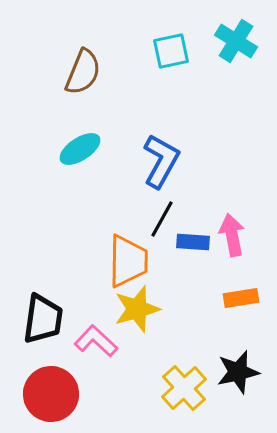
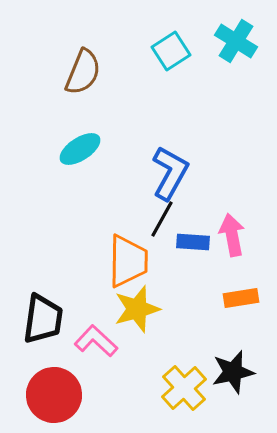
cyan square: rotated 21 degrees counterclockwise
blue L-shape: moved 9 px right, 12 px down
black star: moved 5 px left
red circle: moved 3 px right, 1 px down
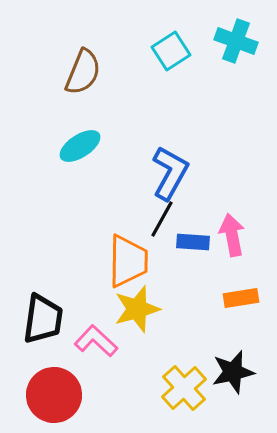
cyan cross: rotated 12 degrees counterclockwise
cyan ellipse: moved 3 px up
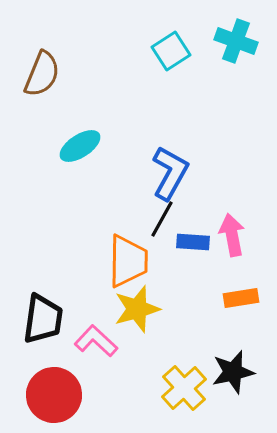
brown semicircle: moved 41 px left, 2 px down
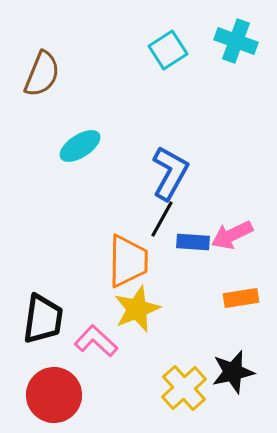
cyan square: moved 3 px left, 1 px up
pink arrow: rotated 105 degrees counterclockwise
yellow star: rotated 6 degrees counterclockwise
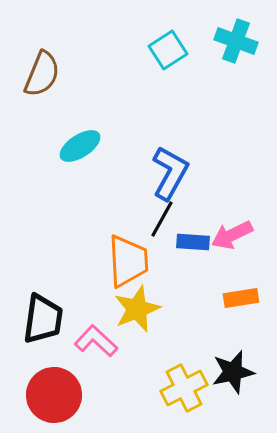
orange trapezoid: rotated 4 degrees counterclockwise
yellow cross: rotated 15 degrees clockwise
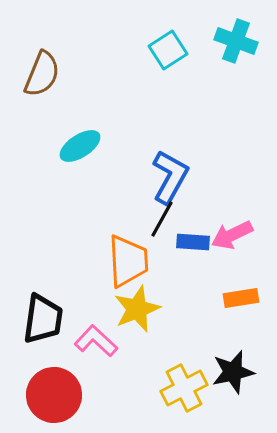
blue L-shape: moved 4 px down
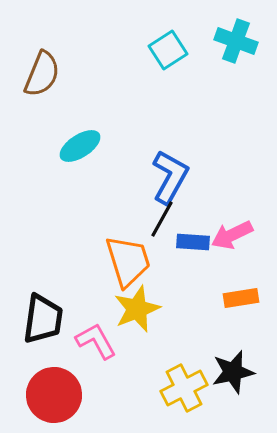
orange trapezoid: rotated 14 degrees counterclockwise
pink L-shape: rotated 18 degrees clockwise
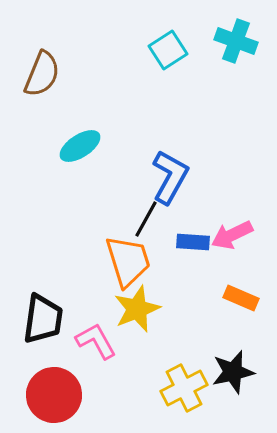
black line: moved 16 px left
orange rectangle: rotated 32 degrees clockwise
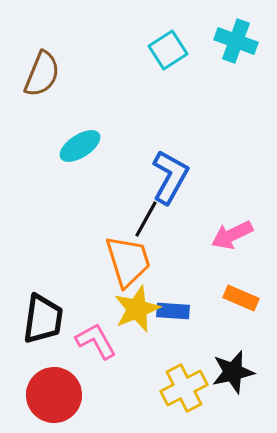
blue rectangle: moved 20 px left, 69 px down
